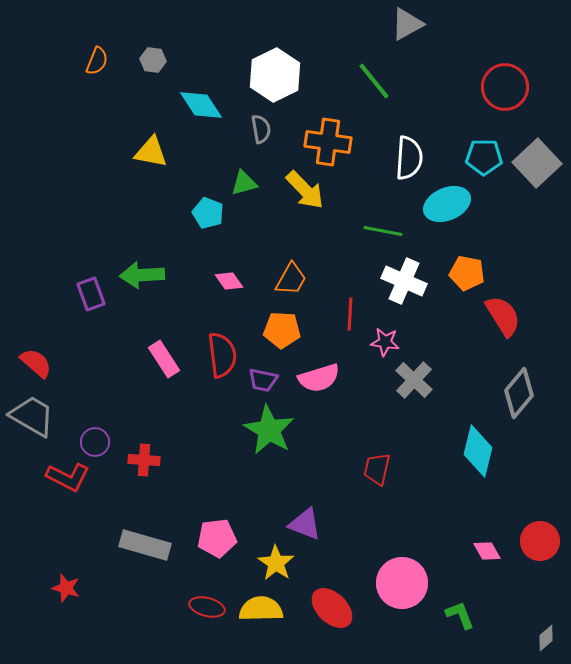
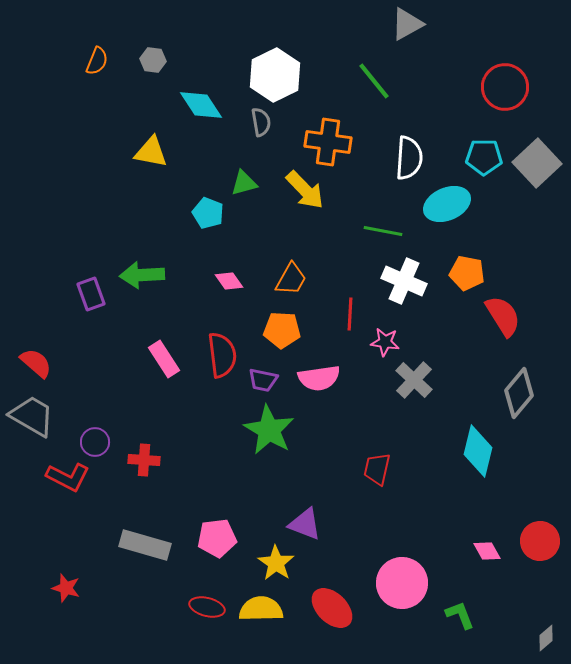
gray semicircle at (261, 129): moved 7 px up
pink semicircle at (319, 378): rotated 9 degrees clockwise
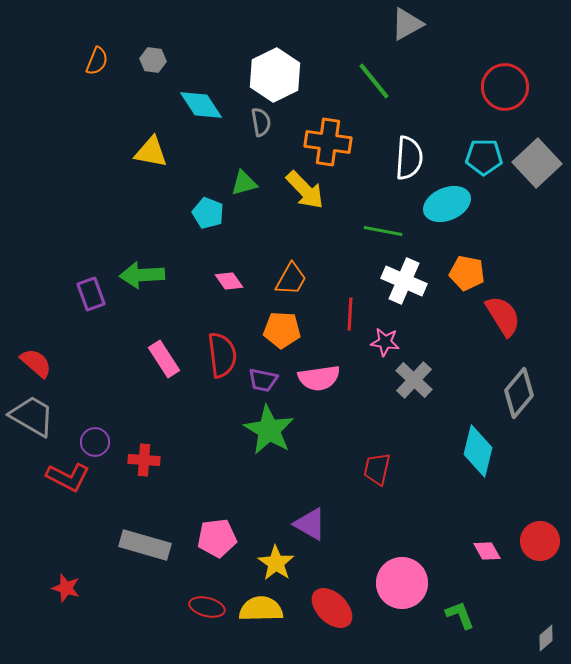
purple triangle at (305, 524): moved 5 px right; rotated 9 degrees clockwise
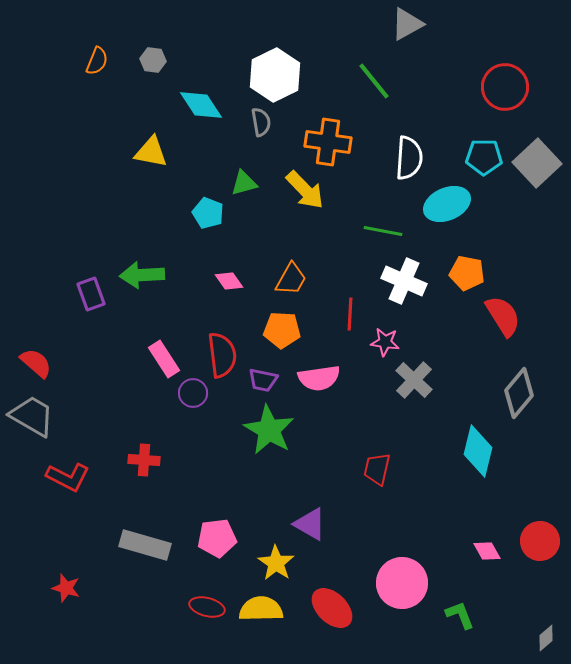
purple circle at (95, 442): moved 98 px right, 49 px up
